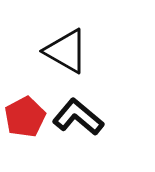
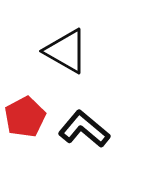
black L-shape: moved 6 px right, 12 px down
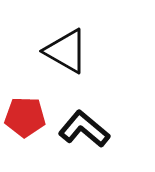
red pentagon: rotated 30 degrees clockwise
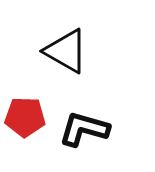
black L-shape: rotated 24 degrees counterclockwise
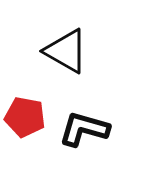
red pentagon: rotated 9 degrees clockwise
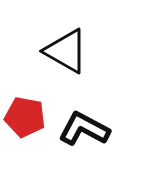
black L-shape: rotated 12 degrees clockwise
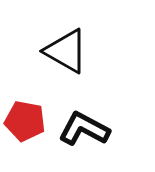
red pentagon: moved 4 px down
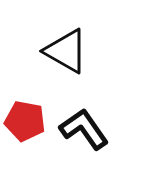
black L-shape: rotated 27 degrees clockwise
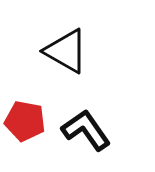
black L-shape: moved 2 px right, 1 px down
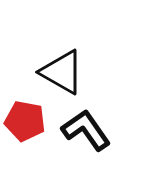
black triangle: moved 4 px left, 21 px down
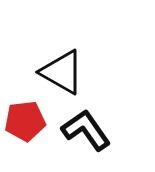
red pentagon: rotated 18 degrees counterclockwise
